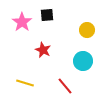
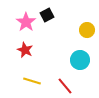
black square: rotated 24 degrees counterclockwise
pink star: moved 4 px right
red star: moved 18 px left
cyan circle: moved 3 px left, 1 px up
yellow line: moved 7 px right, 2 px up
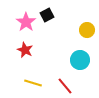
yellow line: moved 1 px right, 2 px down
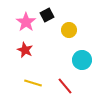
yellow circle: moved 18 px left
cyan circle: moved 2 px right
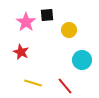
black square: rotated 24 degrees clockwise
red star: moved 4 px left, 2 px down
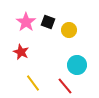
black square: moved 1 px right, 7 px down; rotated 24 degrees clockwise
cyan circle: moved 5 px left, 5 px down
yellow line: rotated 36 degrees clockwise
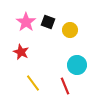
yellow circle: moved 1 px right
red line: rotated 18 degrees clockwise
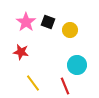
red star: rotated 14 degrees counterclockwise
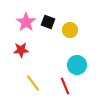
red star: moved 2 px up; rotated 14 degrees counterclockwise
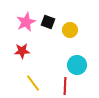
pink star: rotated 12 degrees clockwise
red star: moved 1 px right, 1 px down
red line: rotated 24 degrees clockwise
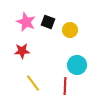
pink star: rotated 24 degrees counterclockwise
